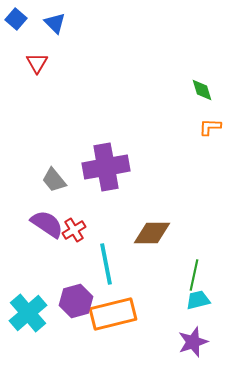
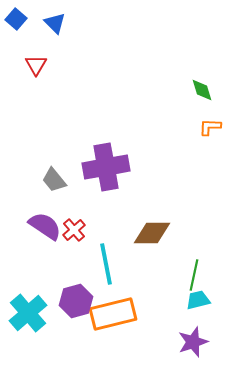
red triangle: moved 1 px left, 2 px down
purple semicircle: moved 2 px left, 2 px down
red cross: rotated 10 degrees counterclockwise
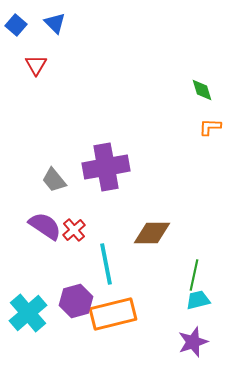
blue square: moved 6 px down
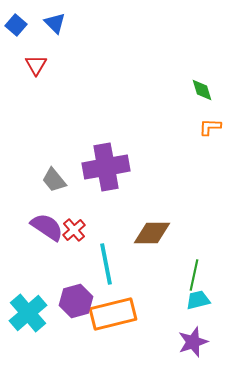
purple semicircle: moved 2 px right, 1 px down
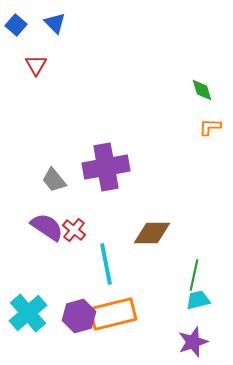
red cross: rotated 10 degrees counterclockwise
purple hexagon: moved 3 px right, 15 px down
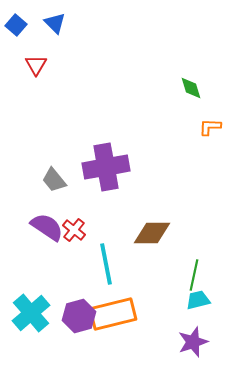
green diamond: moved 11 px left, 2 px up
cyan cross: moved 3 px right
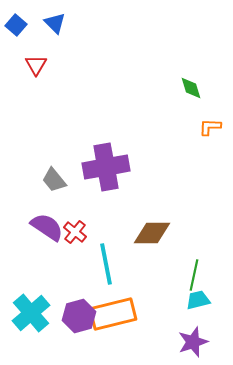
red cross: moved 1 px right, 2 px down
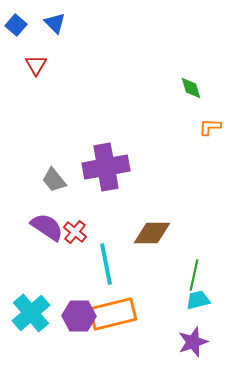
purple hexagon: rotated 16 degrees clockwise
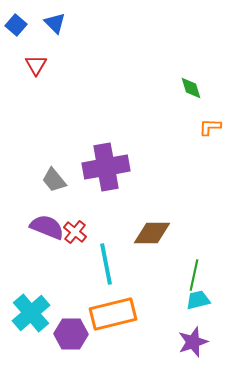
purple semicircle: rotated 12 degrees counterclockwise
purple hexagon: moved 8 px left, 18 px down
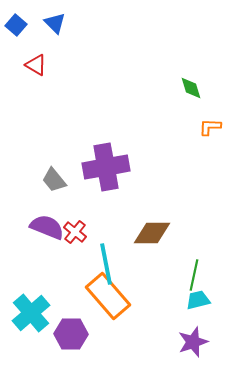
red triangle: rotated 30 degrees counterclockwise
orange rectangle: moved 5 px left, 18 px up; rotated 63 degrees clockwise
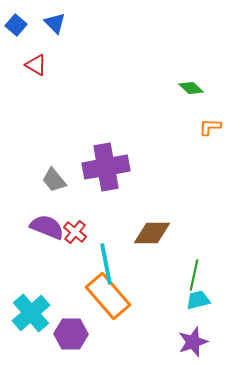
green diamond: rotated 30 degrees counterclockwise
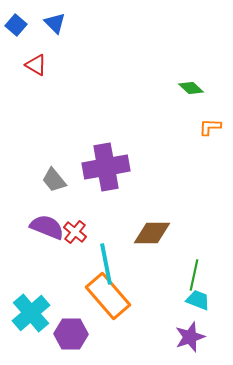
cyan trapezoid: rotated 35 degrees clockwise
purple star: moved 3 px left, 5 px up
